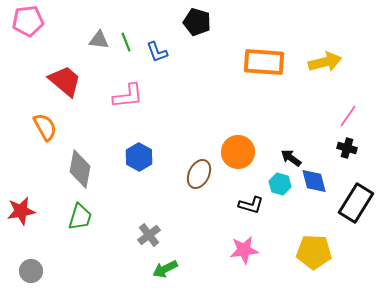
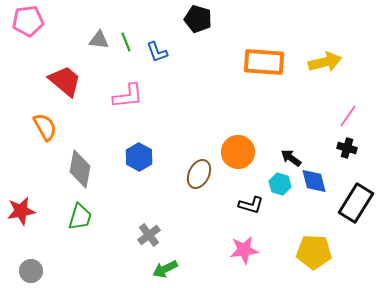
black pentagon: moved 1 px right, 3 px up
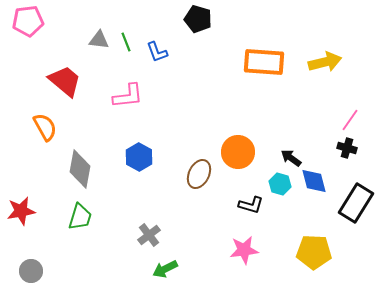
pink line: moved 2 px right, 4 px down
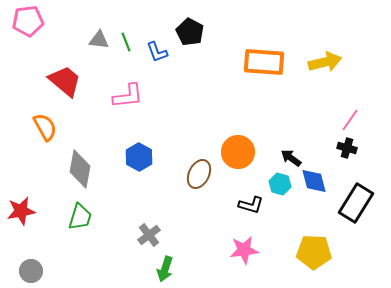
black pentagon: moved 8 px left, 13 px down; rotated 12 degrees clockwise
green arrow: rotated 45 degrees counterclockwise
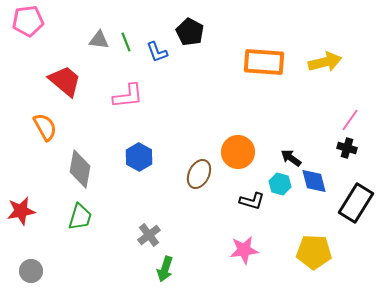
black L-shape: moved 1 px right, 4 px up
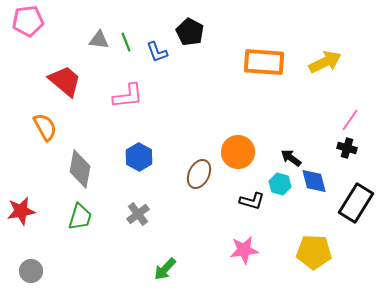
yellow arrow: rotated 12 degrees counterclockwise
gray cross: moved 11 px left, 21 px up
green arrow: rotated 25 degrees clockwise
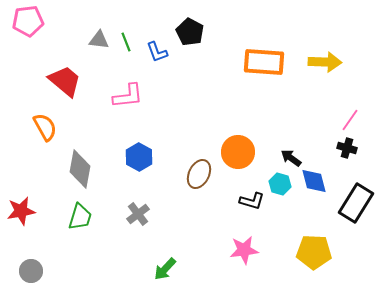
yellow arrow: rotated 28 degrees clockwise
